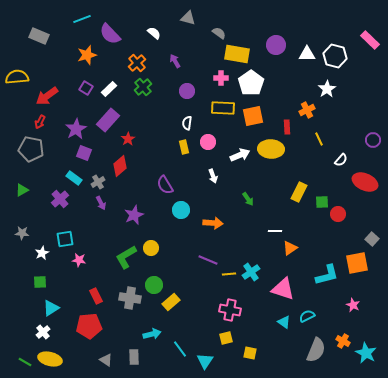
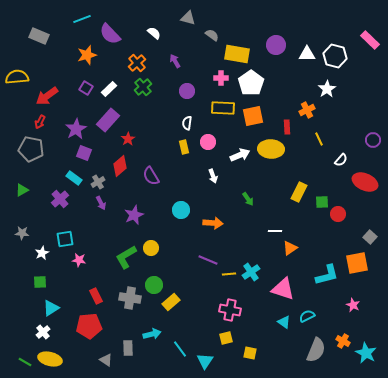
gray semicircle at (219, 33): moved 7 px left, 2 px down
purple semicircle at (165, 185): moved 14 px left, 9 px up
gray square at (372, 239): moved 2 px left, 2 px up
gray rectangle at (134, 357): moved 6 px left, 9 px up
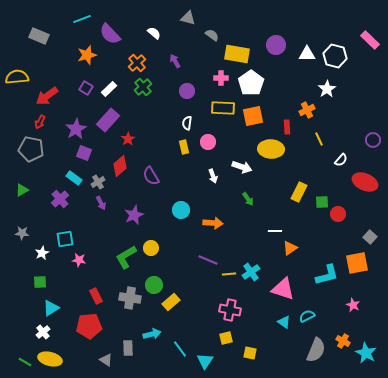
white arrow at (240, 155): moved 2 px right, 12 px down; rotated 42 degrees clockwise
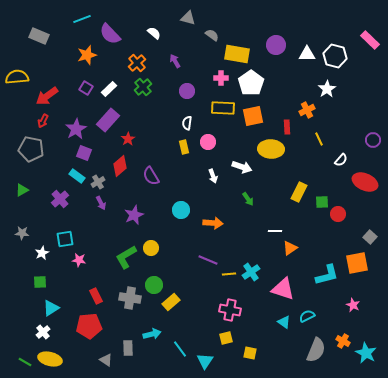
red arrow at (40, 122): moved 3 px right, 1 px up
cyan rectangle at (74, 178): moved 3 px right, 2 px up
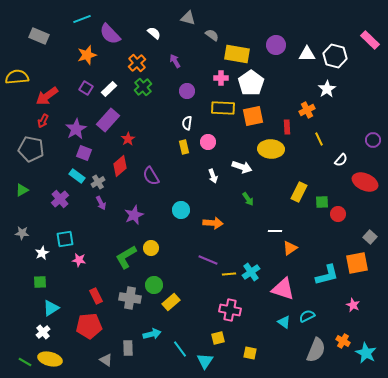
yellow square at (226, 338): moved 8 px left
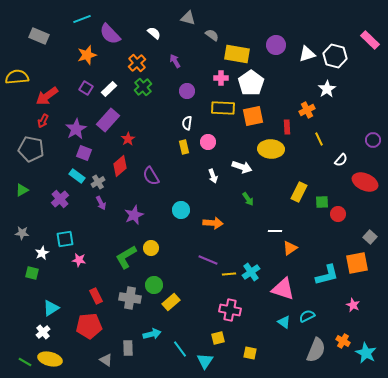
white triangle at (307, 54): rotated 18 degrees counterclockwise
green square at (40, 282): moved 8 px left, 9 px up; rotated 16 degrees clockwise
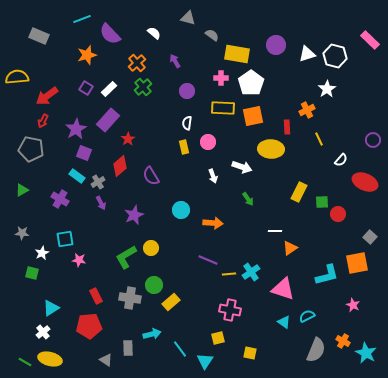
purple cross at (60, 199): rotated 18 degrees counterclockwise
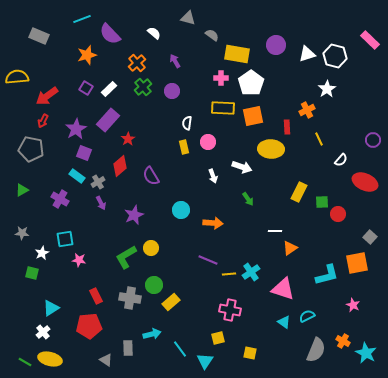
purple circle at (187, 91): moved 15 px left
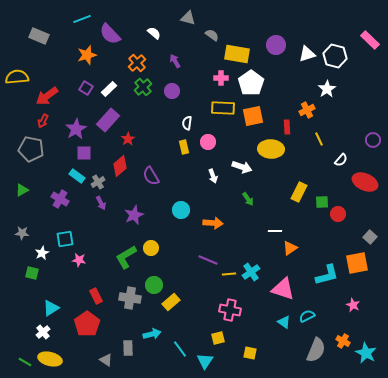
purple square at (84, 153): rotated 21 degrees counterclockwise
red pentagon at (89, 326): moved 2 px left, 2 px up; rotated 30 degrees counterclockwise
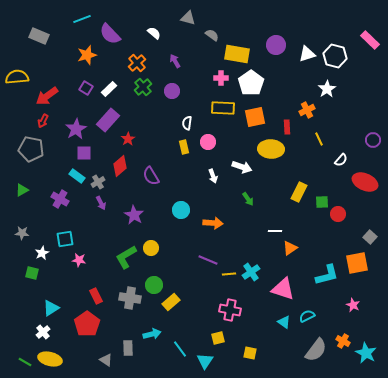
orange square at (253, 116): moved 2 px right, 1 px down
purple star at (134, 215): rotated 18 degrees counterclockwise
gray semicircle at (316, 350): rotated 15 degrees clockwise
